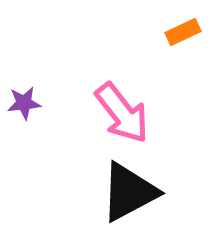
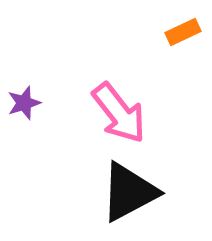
purple star: rotated 12 degrees counterclockwise
pink arrow: moved 3 px left
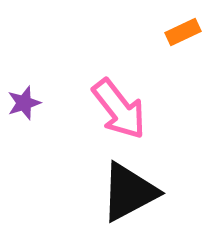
pink arrow: moved 4 px up
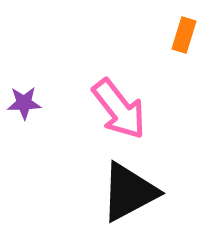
orange rectangle: moved 1 px right, 3 px down; rotated 48 degrees counterclockwise
purple star: rotated 16 degrees clockwise
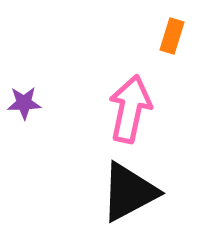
orange rectangle: moved 12 px left, 1 px down
pink arrow: moved 11 px right; rotated 130 degrees counterclockwise
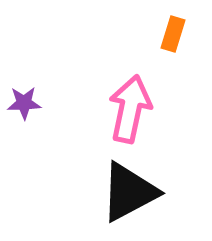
orange rectangle: moved 1 px right, 2 px up
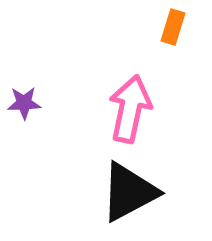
orange rectangle: moved 7 px up
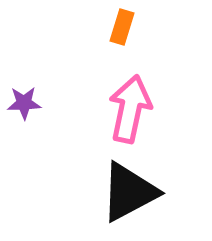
orange rectangle: moved 51 px left
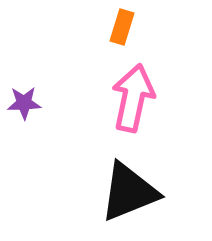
pink arrow: moved 3 px right, 11 px up
black triangle: rotated 6 degrees clockwise
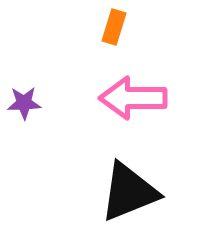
orange rectangle: moved 8 px left
pink arrow: rotated 102 degrees counterclockwise
